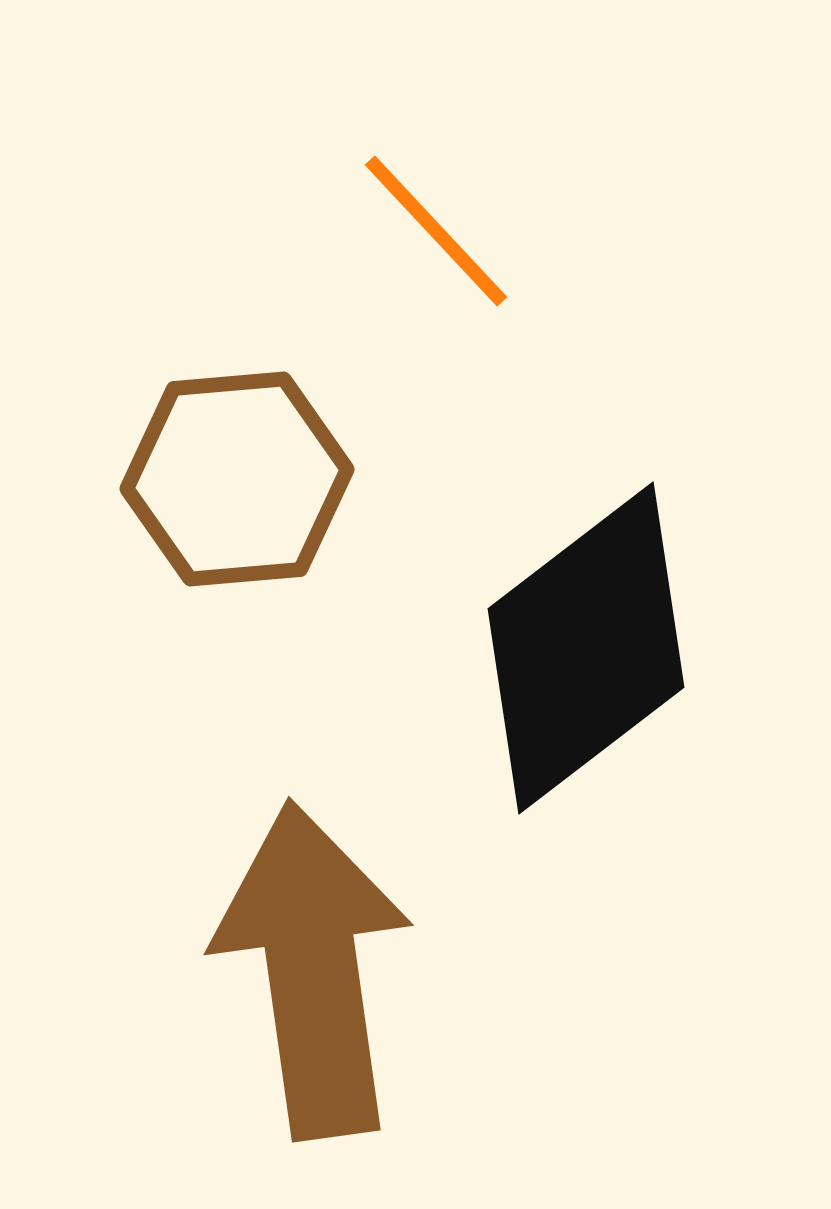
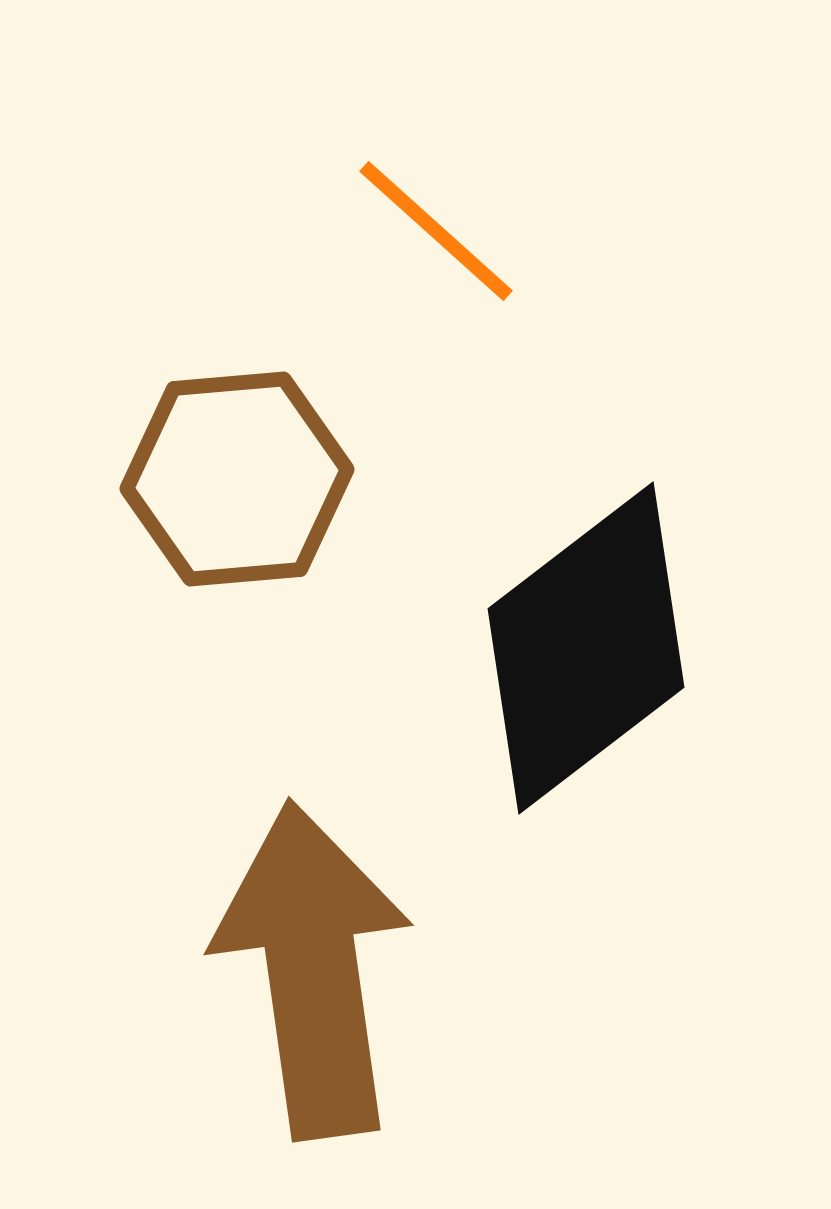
orange line: rotated 5 degrees counterclockwise
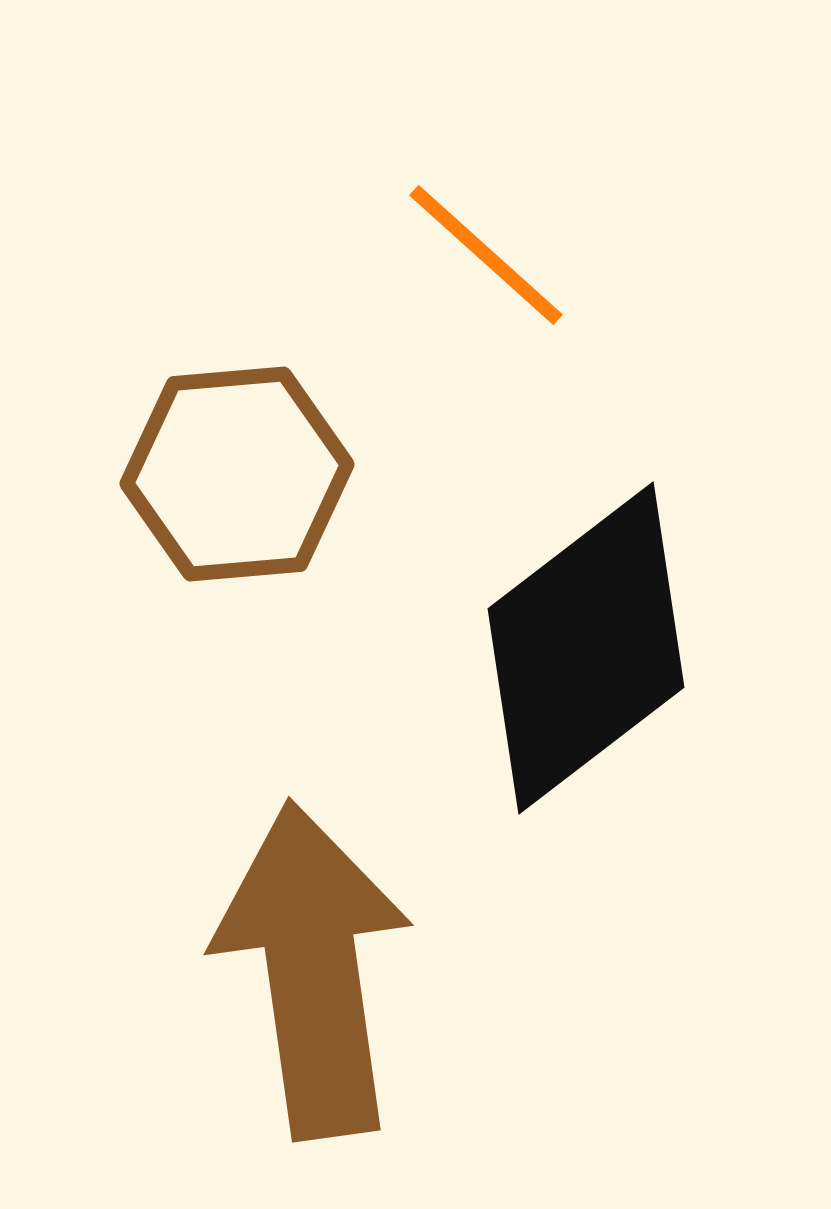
orange line: moved 50 px right, 24 px down
brown hexagon: moved 5 px up
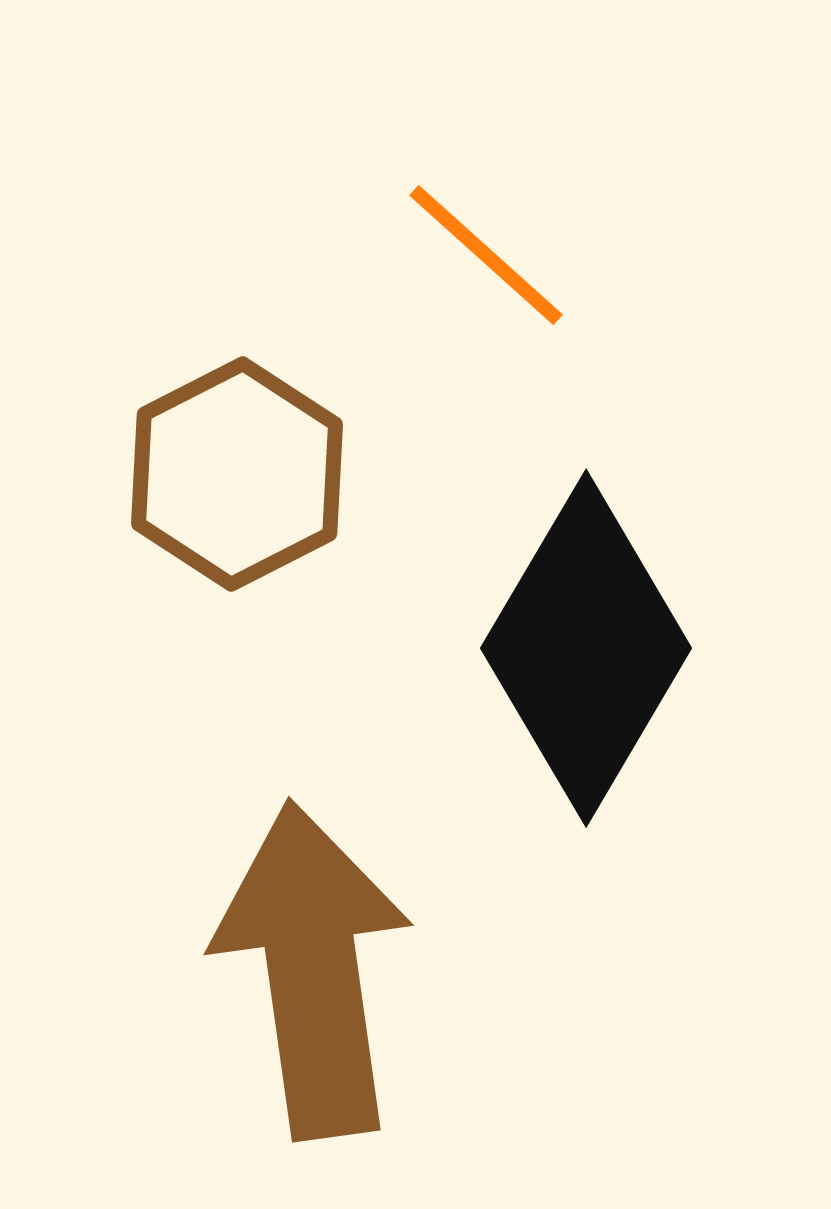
brown hexagon: rotated 22 degrees counterclockwise
black diamond: rotated 22 degrees counterclockwise
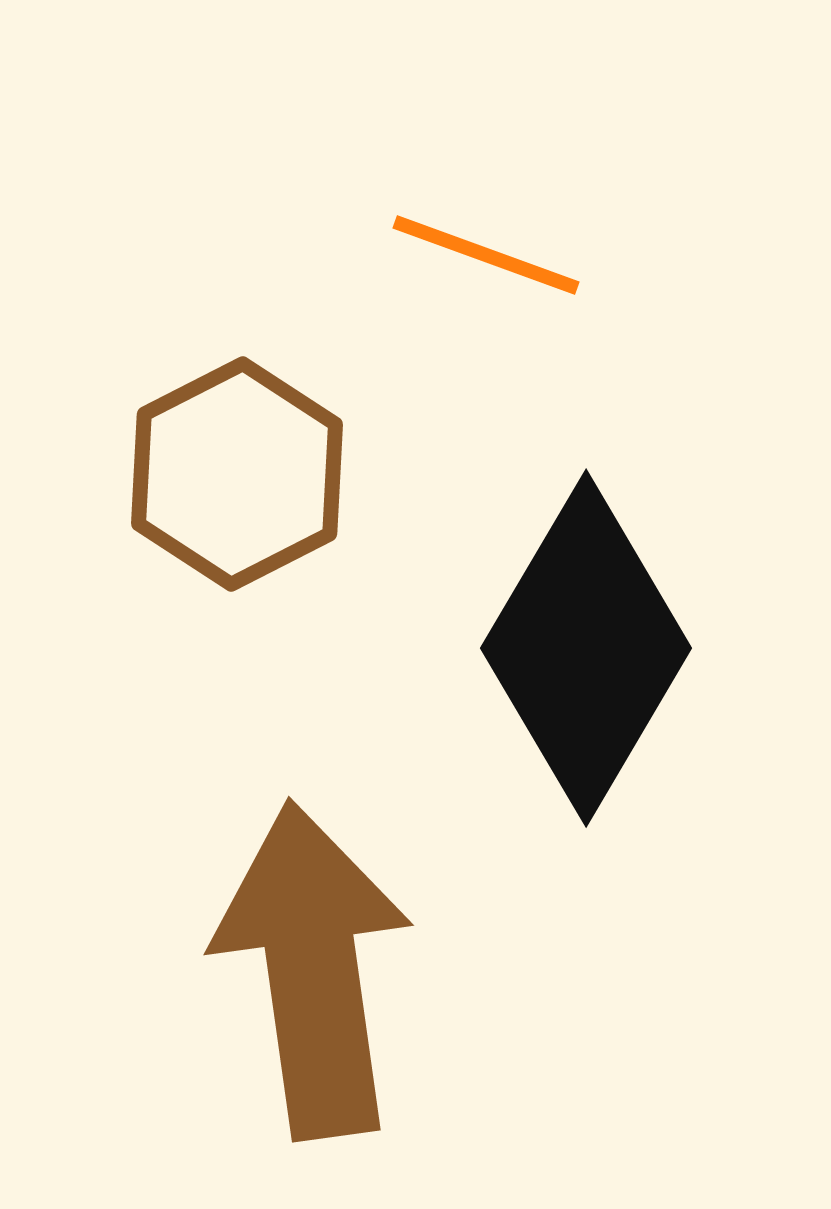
orange line: rotated 22 degrees counterclockwise
